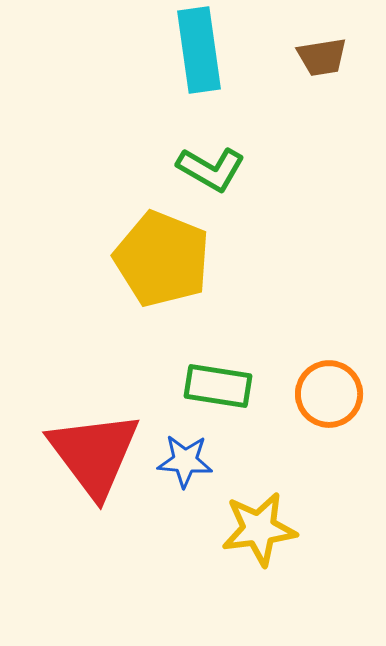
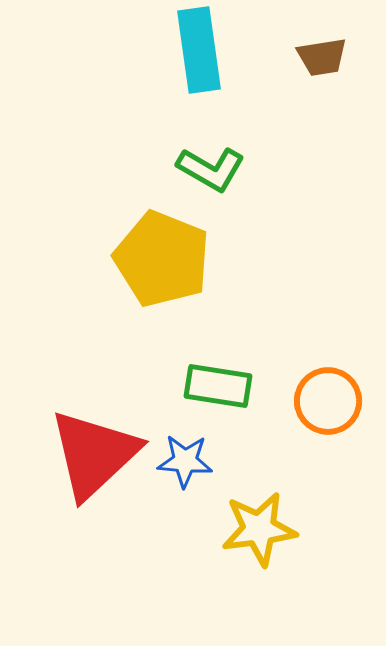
orange circle: moved 1 px left, 7 px down
red triangle: rotated 24 degrees clockwise
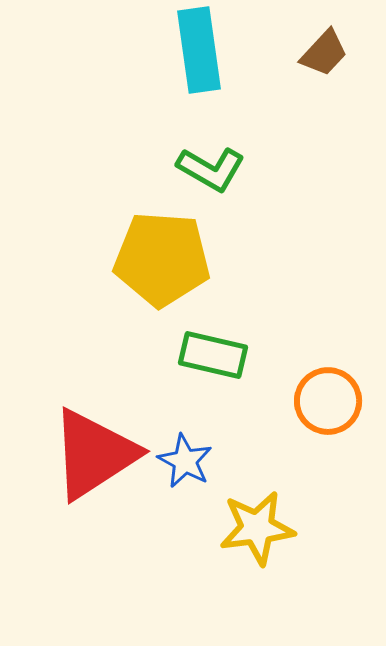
brown trapezoid: moved 2 px right, 4 px up; rotated 38 degrees counterclockwise
yellow pentagon: rotated 18 degrees counterclockwise
green rectangle: moved 5 px left, 31 px up; rotated 4 degrees clockwise
red triangle: rotated 10 degrees clockwise
blue star: rotated 24 degrees clockwise
yellow star: moved 2 px left, 1 px up
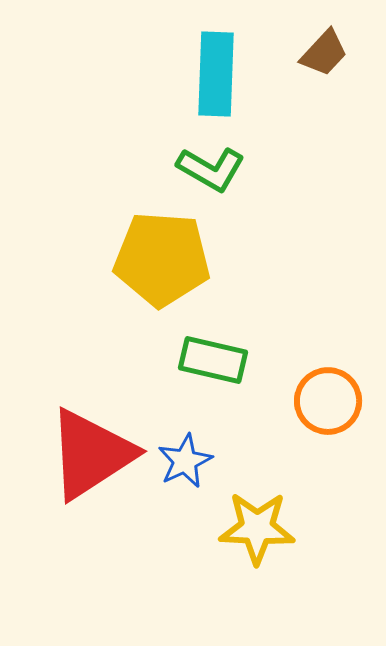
cyan rectangle: moved 17 px right, 24 px down; rotated 10 degrees clockwise
green rectangle: moved 5 px down
red triangle: moved 3 px left
blue star: rotated 18 degrees clockwise
yellow star: rotated 10 degrees clockwise
